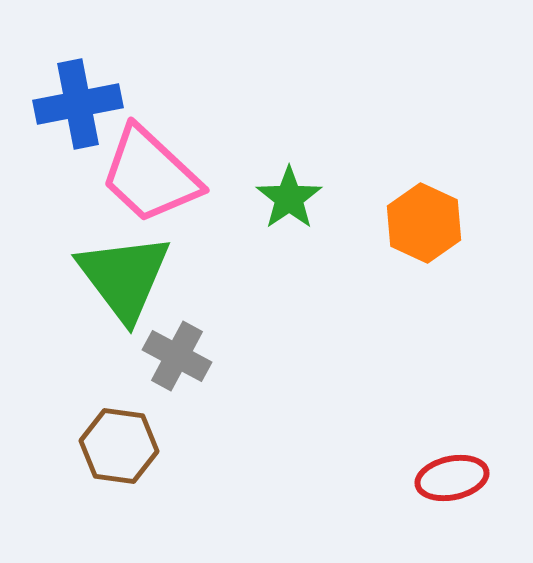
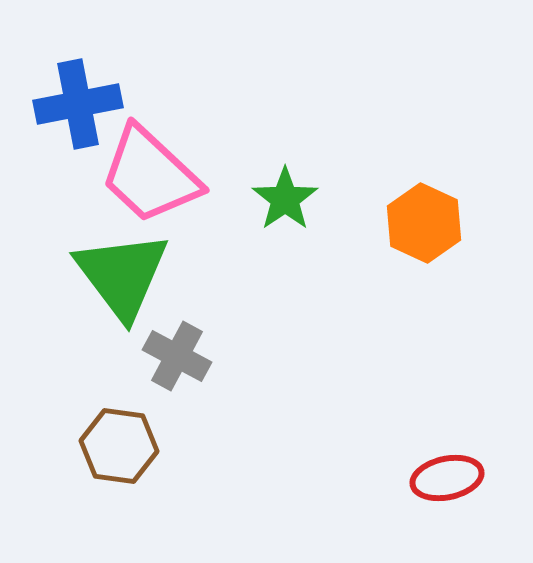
green star: moved 4 px left, 1 px down
green triangle: moved 2 px left, 2 px up
red ellipse: moved 5 px left
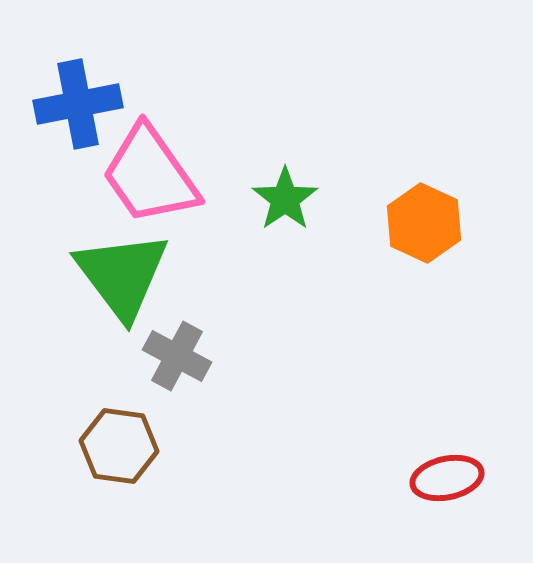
pink trapezoid: rotated 12 degrees clockwise
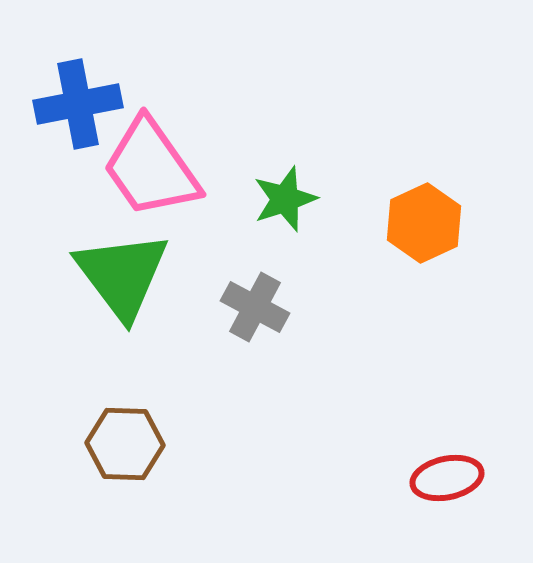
pink trapezoid: moved 1 px right, 7 px up
green star: rotated 16 degrees clockwise
orange hexagon: rotated 10 degrees clockwise
gray cross: moved 78 px right, 49 px up
brown hexagon: moved 6 px right, 2 px up; rotated 6 degrees counterclockwise
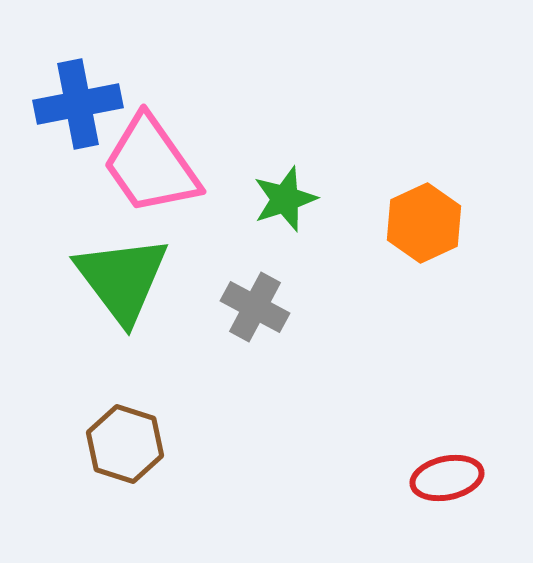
pink trapezoid: moved 3 px up
green triangle: moved 4 px down
brown hexagon: rotated 16 degrees clockwise
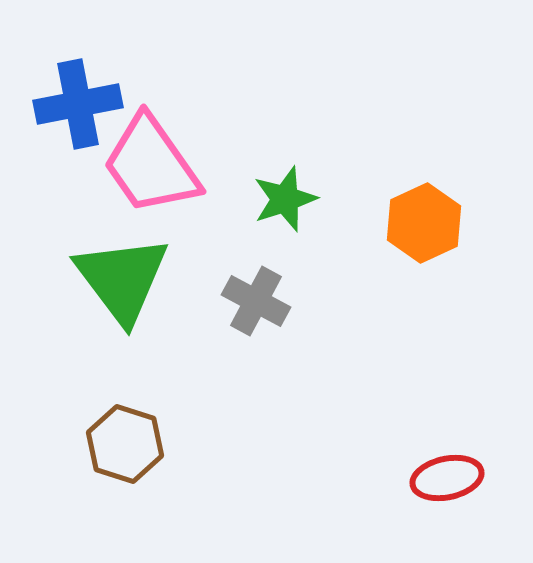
gray cross: moved 1 px right, 6 px up
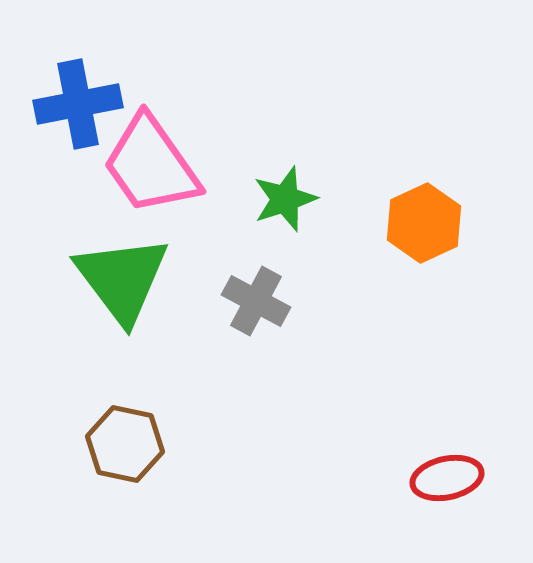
brown hexagon: rotated 6 degrees counterclockwise
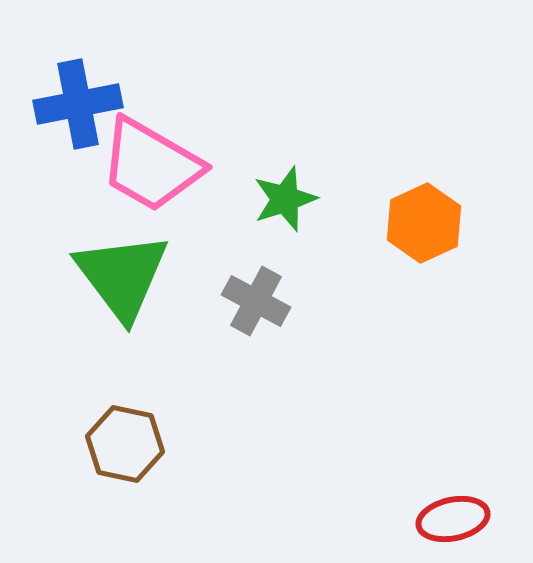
pink trapezoid: rotated 25 degrees counterclockwise
green triangle: moved 3 px up
red ellipse: moved 6 px right, 41 px down
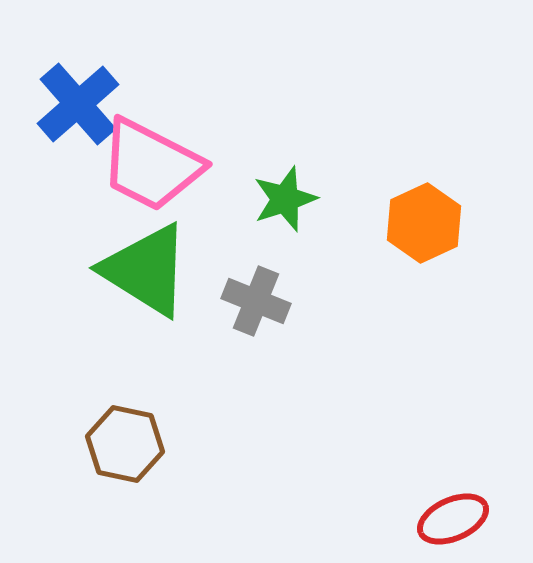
blue cross: rotated 30 degrees counterclockwise
pink trapezoid: rotated 3 degrees counterclockwise
green triangle: moved 24 px right, 6 px up; rotated 21 degrees counterclockwise
gray cross: rotated 6 degrees counterclockwise
red ellipse: rotated 12 degrees counterclockwise
